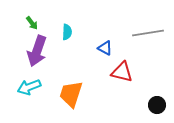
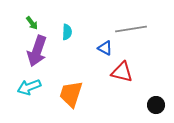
gray line: moved 17 px left, 4 px up
black circle: moved 1 px left
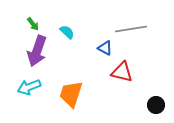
green arrow: moved 1 px right, 1 px down
cyan semicircle: rotated 49 degrees counterclockwise
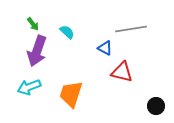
black circle: moved 1 px down
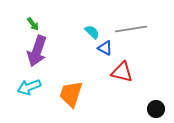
cyan semicircle: moved 25 px right
black circle: moved 3 px down
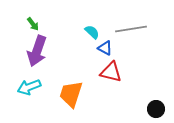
red triangle: moved 11 px left
